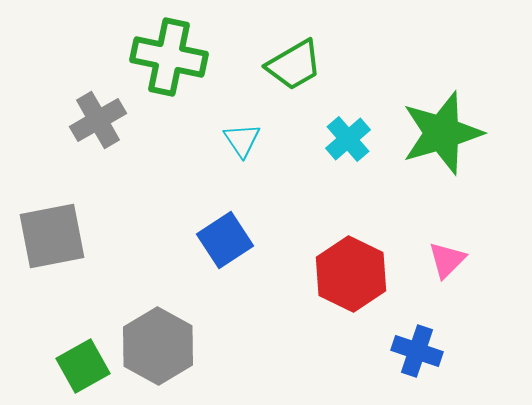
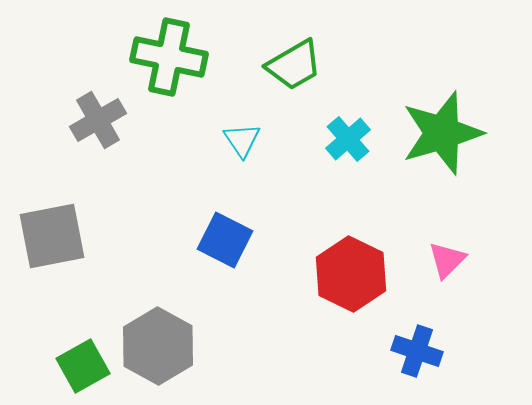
blue square: rotated 30 degrees counterclockwise
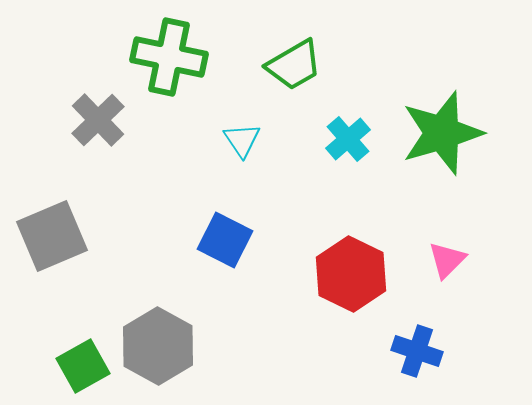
gray cross: rotated 14 degrees counterclockwise
gray square: rotated 12 degrees counterclockwise
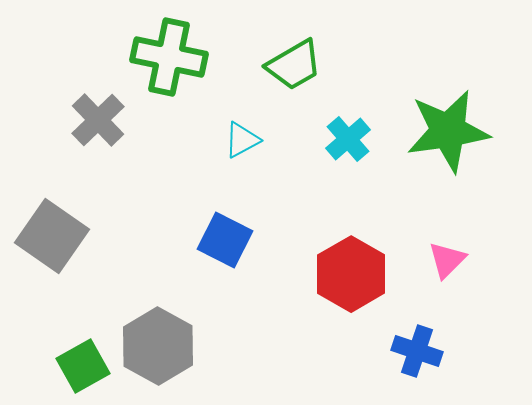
green star: moved 6 px right, 2 px up; rotated 8 degrees clockwise
cyan triangle: rotated 36 degrees clockwise
gray square: rotated 32 degrees counterclockwise
red hexagon: rotated 4 degrees clockwise
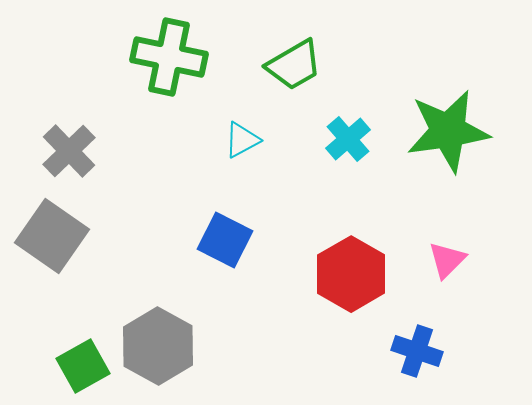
gray cross: moved 29 px left, 31 px down
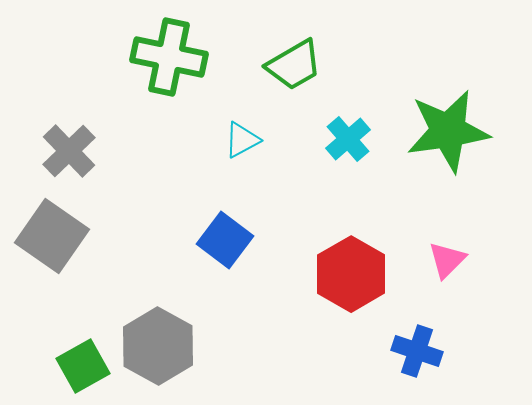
blue square: rotated 10 degrees clockwise
